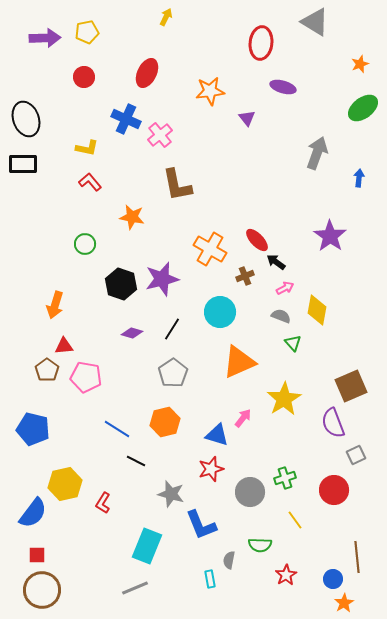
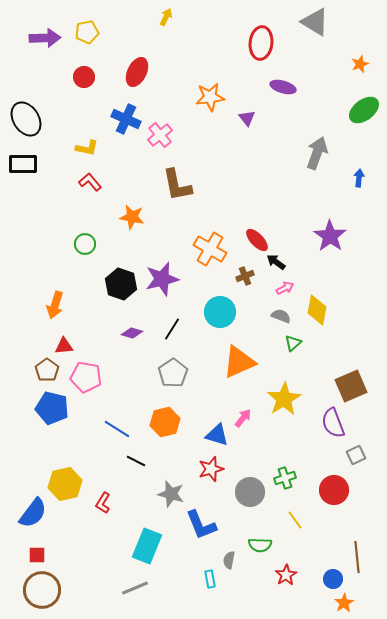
red ellipse at (147, 73): moved 10 px left, 1 px up
orange star at (210, 91): moved 6 px down
green ellipse at (363, 108): moved 1 px right, 2 px down
black ellipse at (26, 119): rotated 12 degrees counterclockwise
green triangle at (293, 343): rotated 30 degrees clockwise
blue pentagon at (33, 429): moved 19 px right, 21 px up
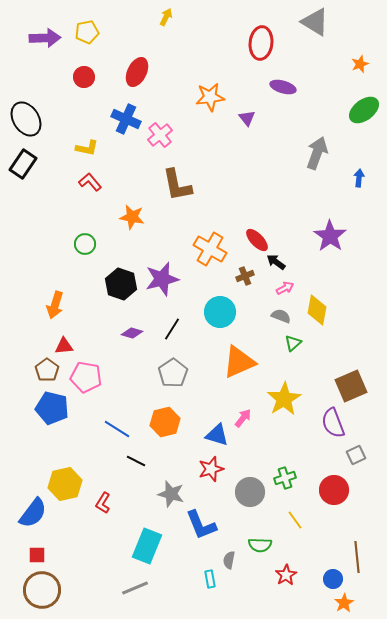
black rectangle at (23, 164): rotated 56 degrees counterclockwise
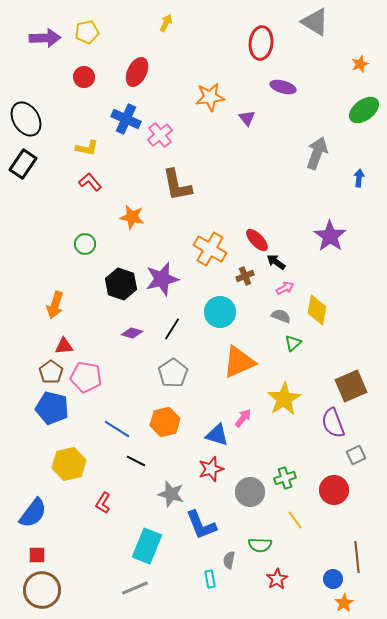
yellow arrow at (166, 17): moved 6 px down
brown pentagon at (47, 370): moved 4 px right, 2 px down
yellow hexagon at (65, 484): moved 4 px right, 20 px up
red star at (286, 575): moved 9 px left, 4 px down
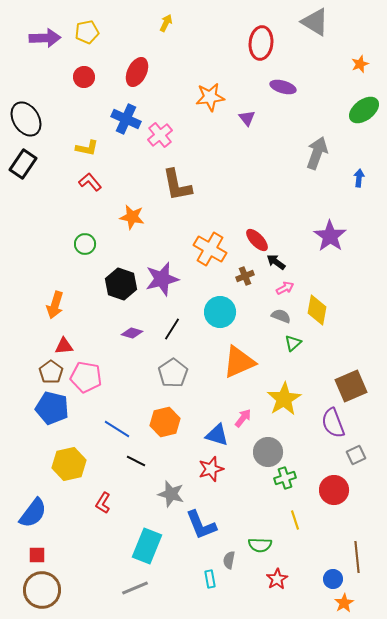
gray circle at (250, 492): moved 18 px right, 40 px up
yellow line at (295, 520): rotated 18 degrees clockwise
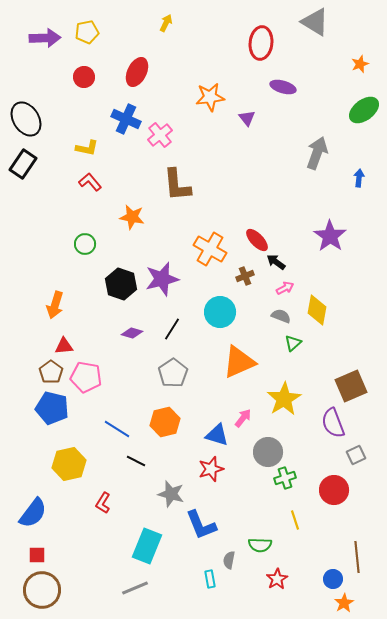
brown L-shape at (177, 185): rotated 6 degrees clockwise
